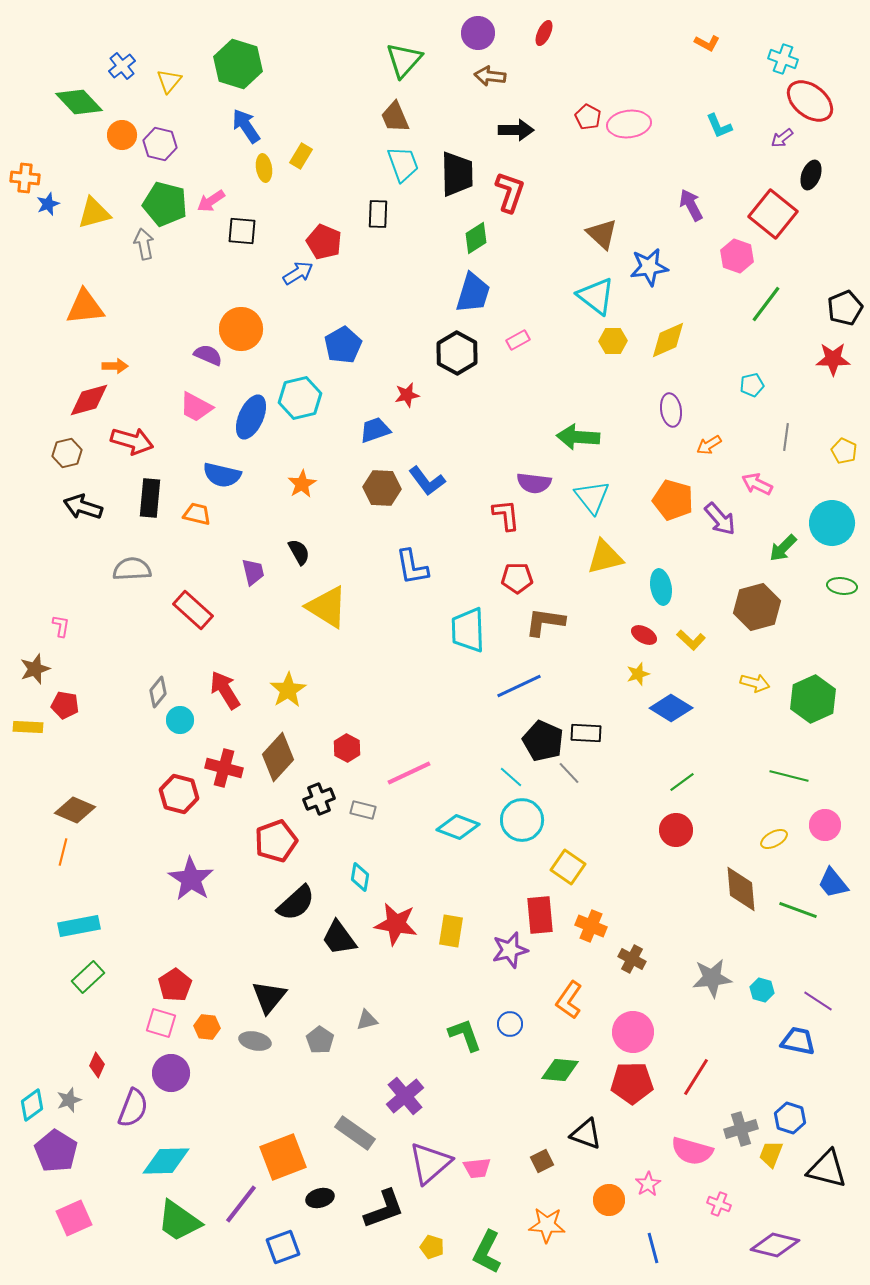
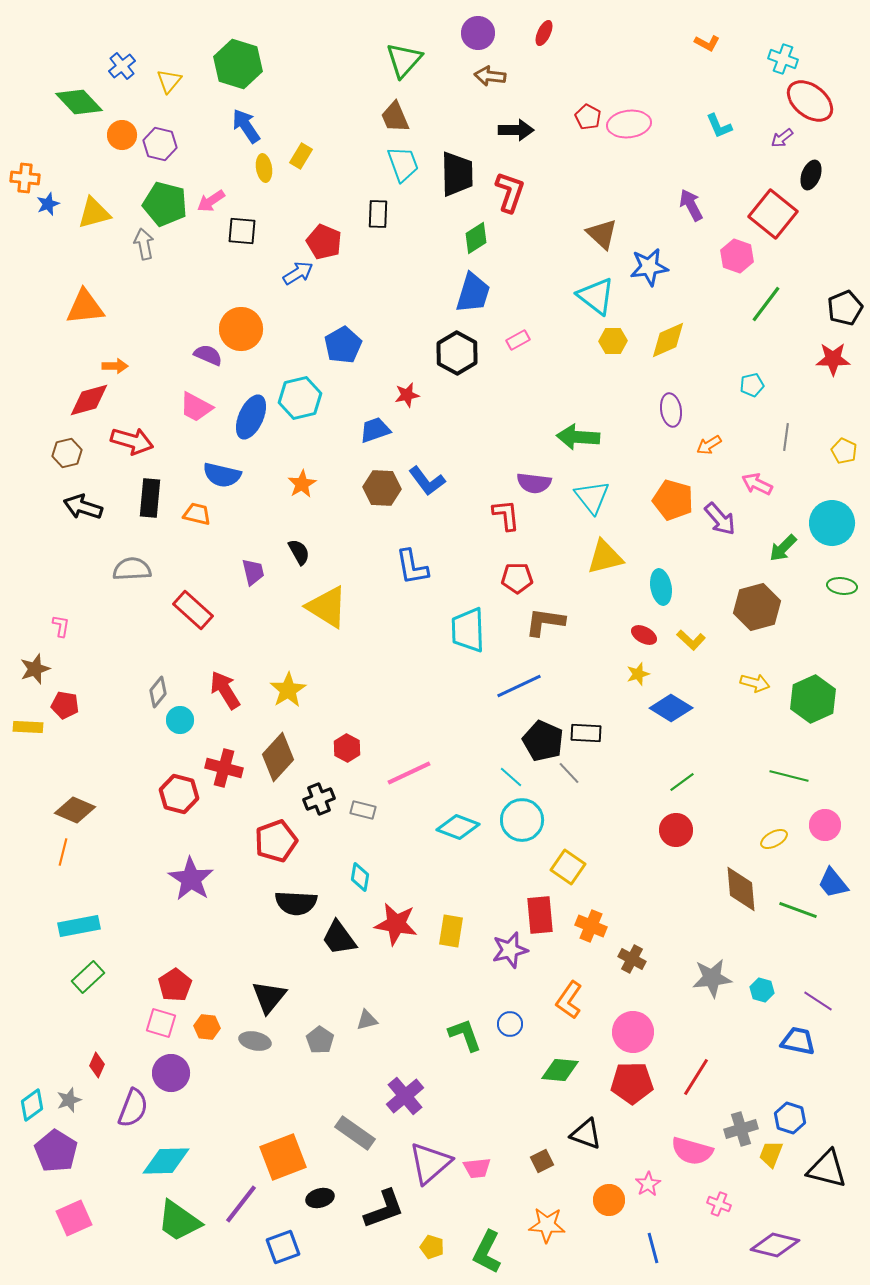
black semicircle at (296, 903): rotated 45 degrees clockwise
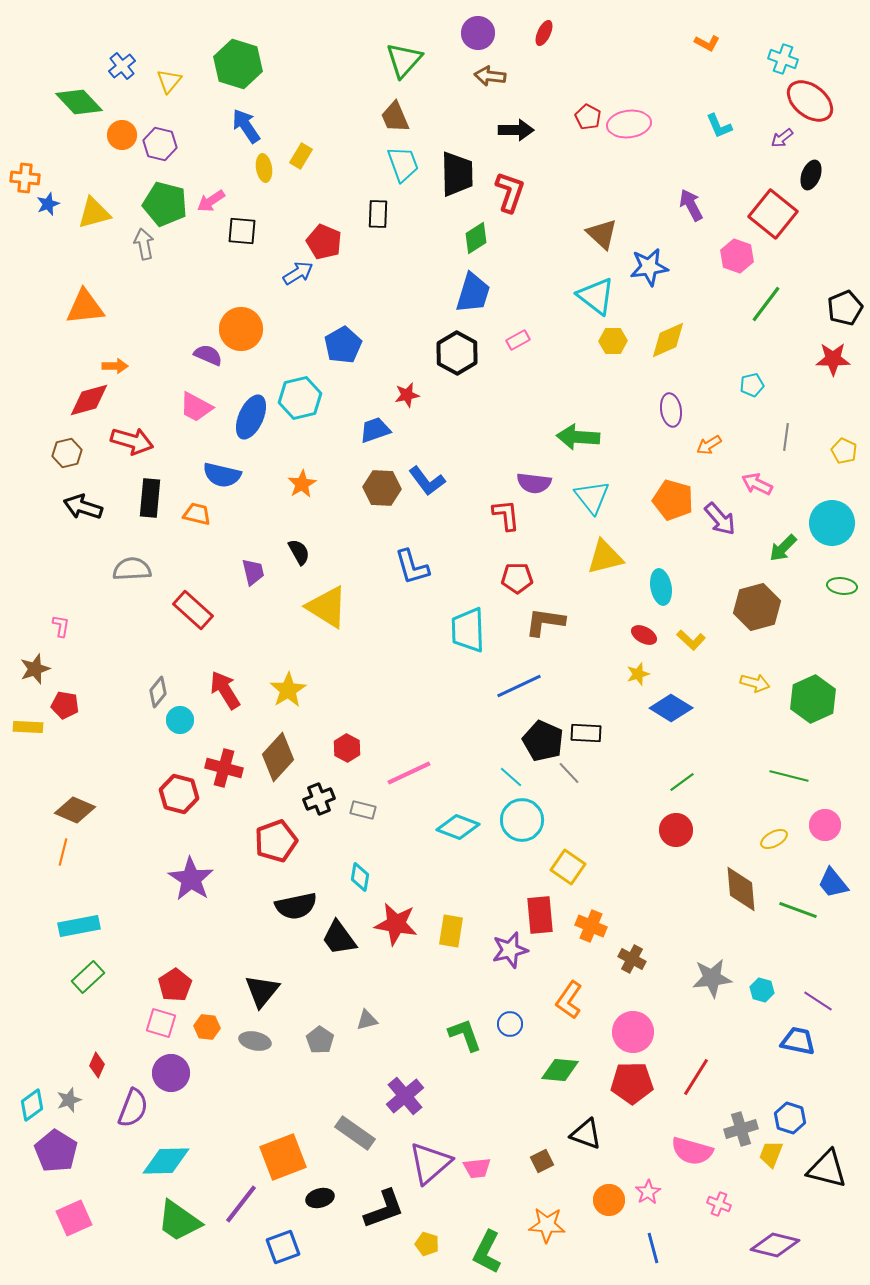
blue L-shape at (412, 567): rotated 6 degrees counterclockwise
black semicircle at (296, 903): moved 3 px down; rotated 15 degrees counterclockwise
black triangle at (269, 997): moved 7 px left, 6 px up
pink star at (648, 1184): moved 8 px down
yellow pentagon at (432, 1247): moved 5 px left, 3 px up
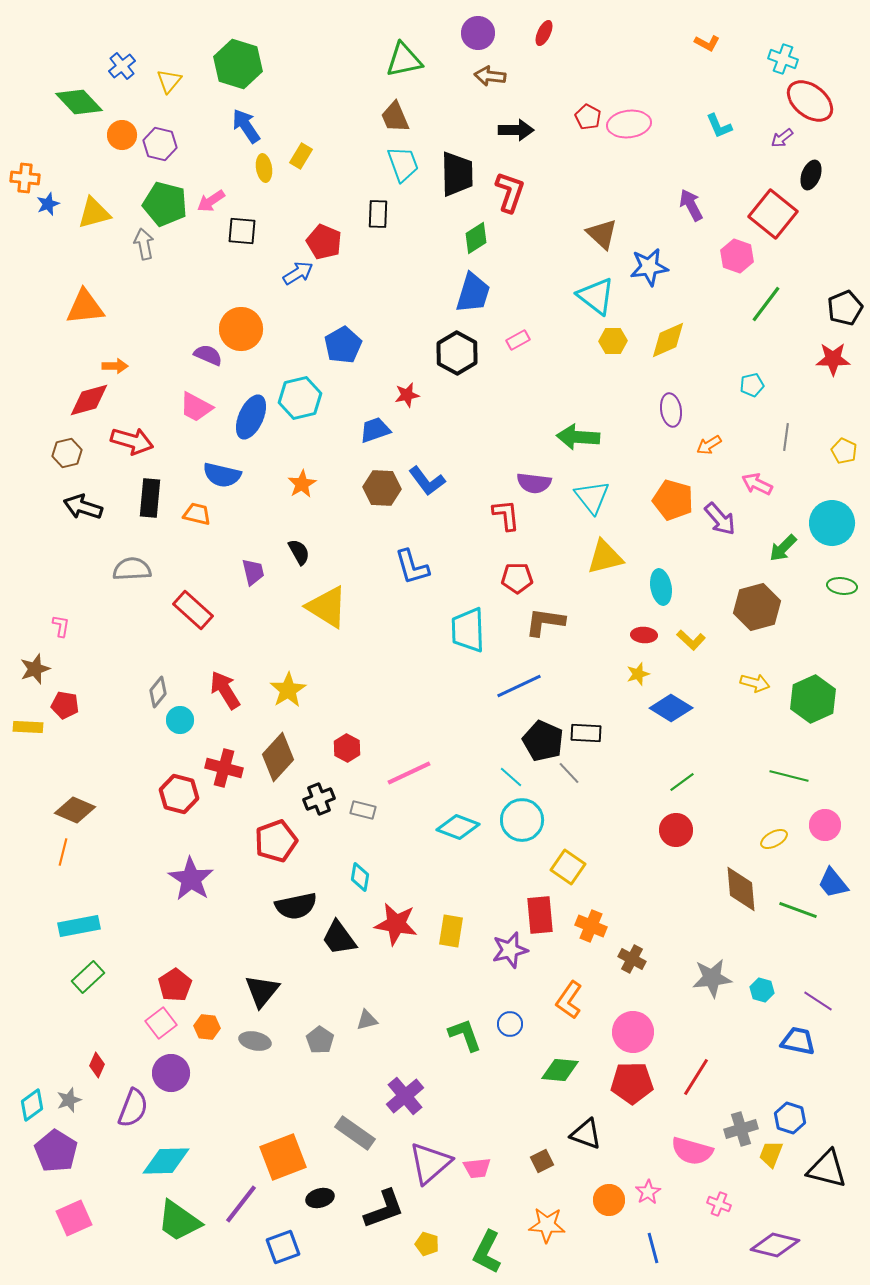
green triangle at (404, 60): rotated 36 degrees clockwise
red ellipse at (644, 635): rotated 25 degrees counterclockwise
pink square at (161, 1023): rotated 36 degrees clockwise
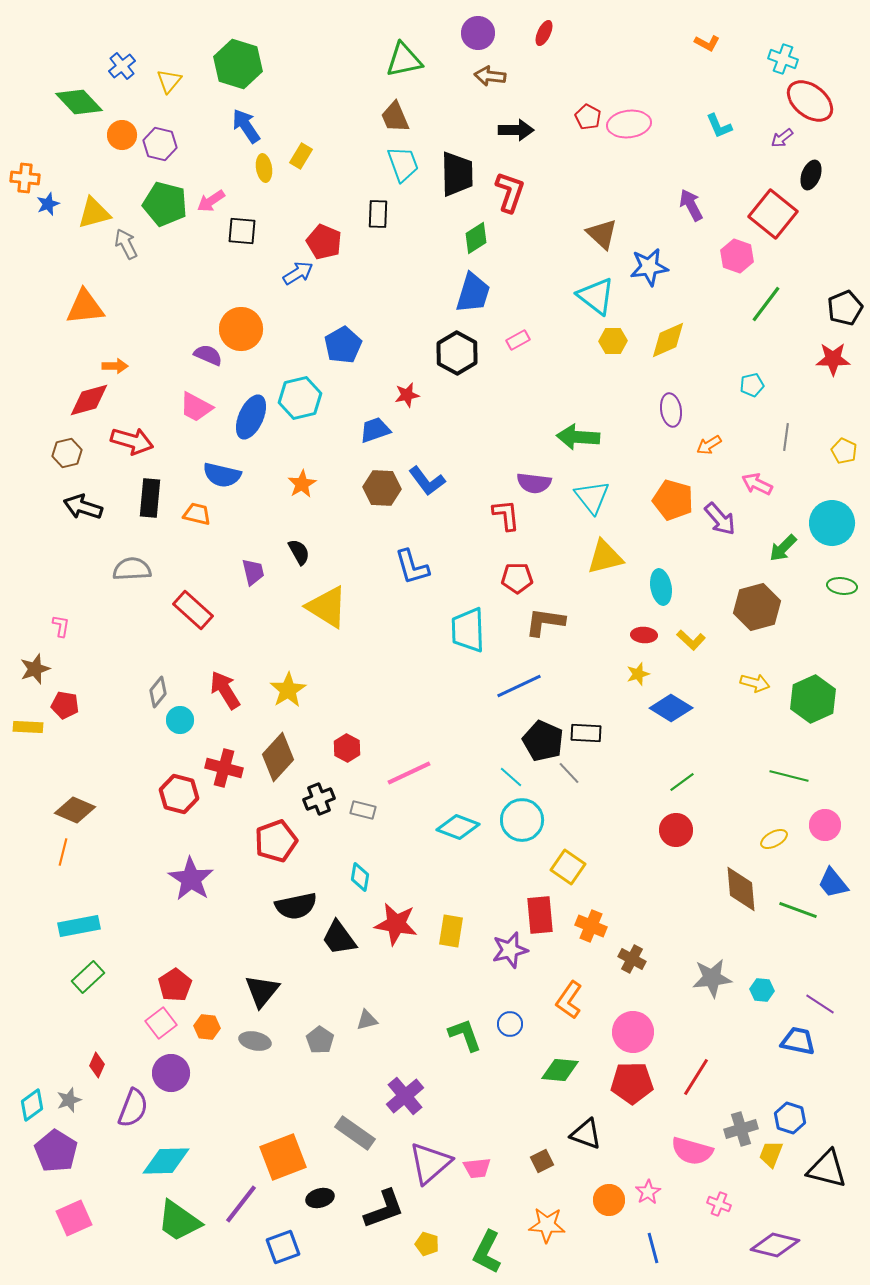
gray arrow at (144, 244): moved 18 px left; rotated 16 degrees counterclockwise
cyan hexagon at (762, 990): rotated 10 degrees counterclockwise
purple line at (818, 1001): moved 2 px right, 3 px down
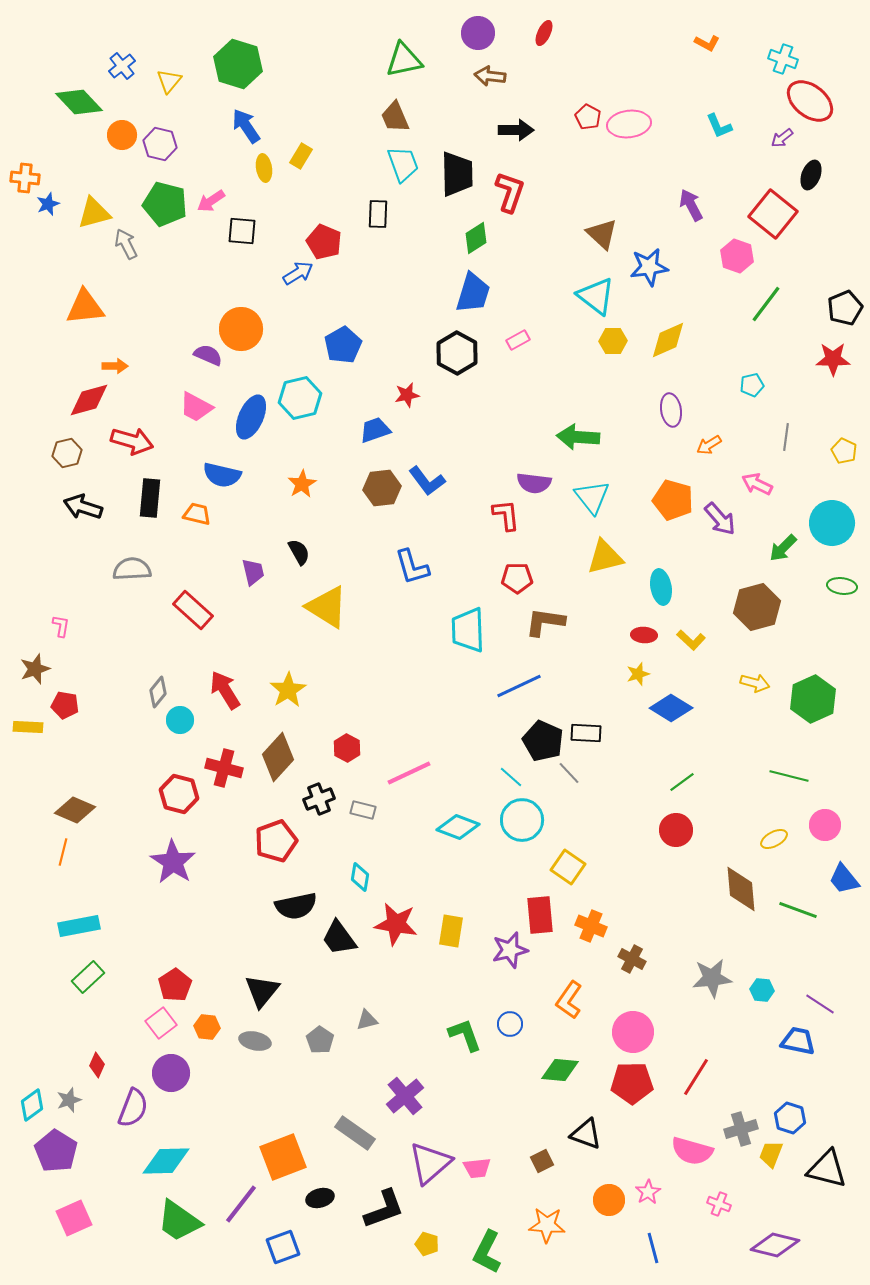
brown hexagon at (382, 488): rotated 9 degrees counterclockwise
purple star at (191, 879): moved 18 px left, 17 px up
blue trapezoid at (833, 883): moved 11 px right, 4 px up
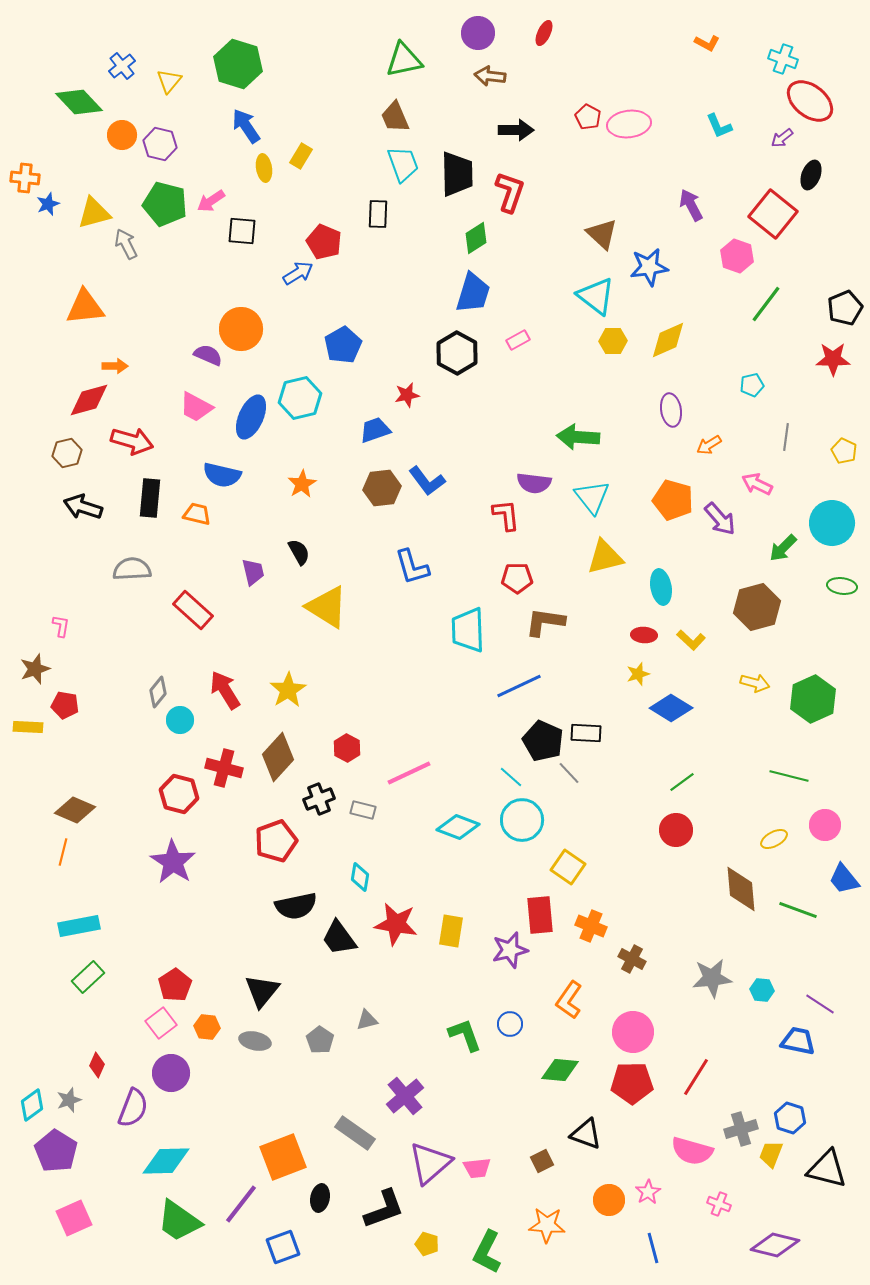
black ellipse at (320, 1198): rotated 64 degrees counterclockwise
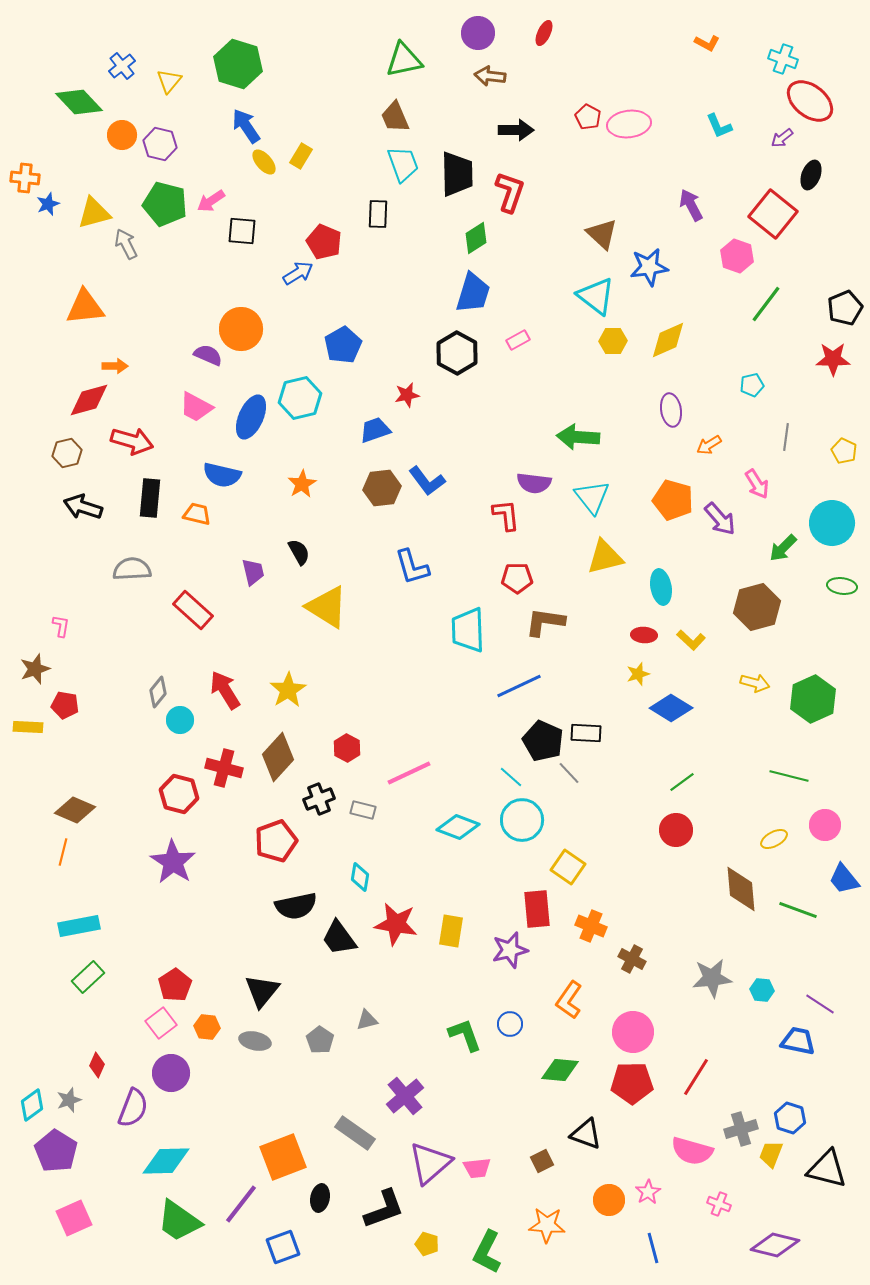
yellow ellipse at (264, 168): moved 6 px up; rotated 32 degrees counterclockwise
pink arrow at (757, 484): rotated 148 degrees counterclockwise
red rectangle at (540, 915): moved 3 px left, 6 px up
